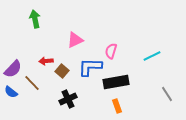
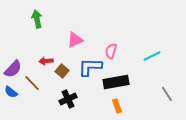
green arrow: moved 2 px right
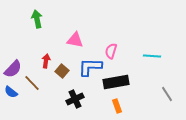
pink triangle: rotated 36 degrees clockwise
cyan line: rotated 30 degrees clockwise
red arrow: rotated 104 degrees clockwise
black cross: moved 7 px right
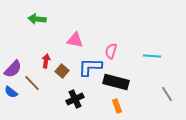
green arrow: rotated 72 degrees counterclockwise
black rectangle: rotated 25 degrees clockwise
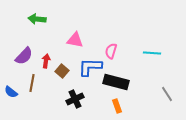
cyan line: moved 3 px up
purple semicircle: moved 11 px right, 13 px up
brown line: rotated 54 degrees clockwise
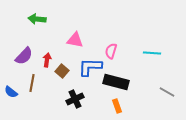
red arrow: moved 1 px right, 1 px up
gray line: moved 2 px up; rotated 28 degrees counterclockwise
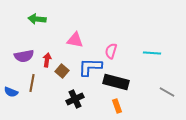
purple semicircle: rotated 36 degrees clockwise
blue semicircle: rotated 16 degrees counterclockwise
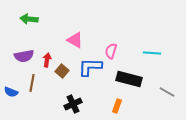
green arrow: moved 8 px left
pink triangle: rotated 18 degrees clockwise
black rectangle: moved 13 px right, 3 px up
black cross: moved 2 px left, 5 px down
orange rectangle: rotated 40 degrees clockwise
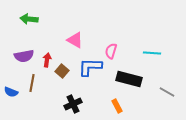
orange rectangle: rotated 48 degrees counterclockwise
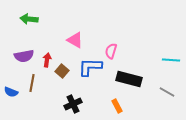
cyan line: moved 19 px right, 7 px down
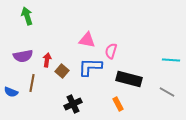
green arrow: moved 2 px left, 3 px up; rotated 66 degrees clockwise
pink triangle: moved 12 px right; rotated 18 degrees counterclockwise
purple semicircle: moved 1 px left
orange rectangle: moved 1 px right, 2 px up
